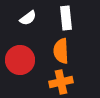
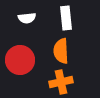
white semicircle: moved 1 px left; rotated 30 degrees clockwise
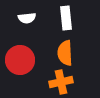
orange semicircle: moved 4 px right, 2 px down
